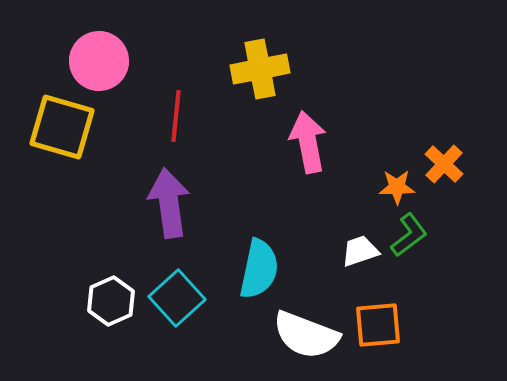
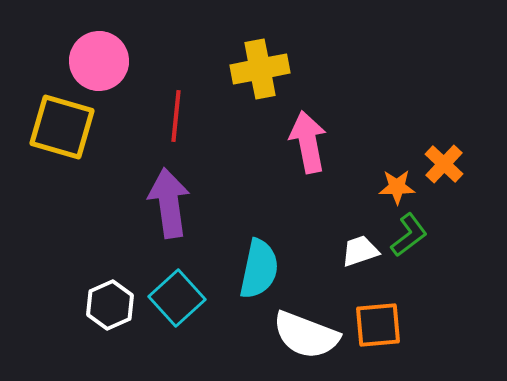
white hexagon: moved 1 px left, 4 px down
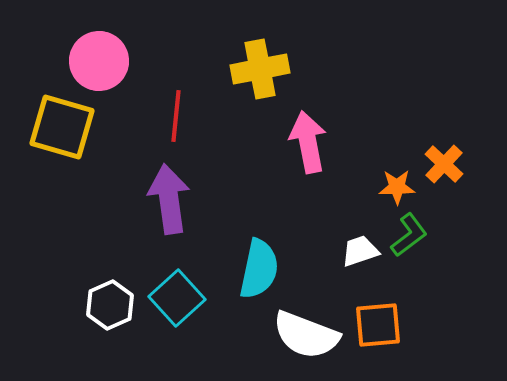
purple arrow: moved 4 px up
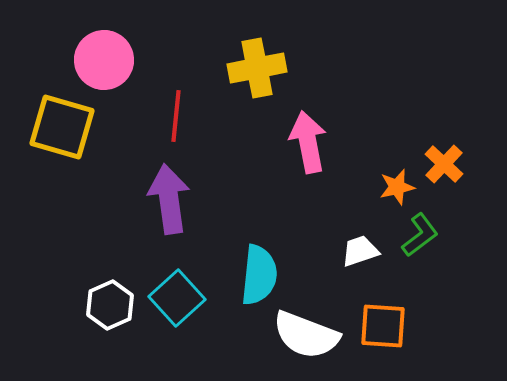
pink circle: moved 5 px right, 1 px up
yellow cross: moved 3 px left, 1 px up
orange star: rotated 12 degrees counterclockwise
green L-shape: moved 11 px right
cyan semicircle: moved 6 px down; rotated 6 degrees counterclockwise
orange square: moved 5 px right, 1 px down; rotated 9 degrees clockwise
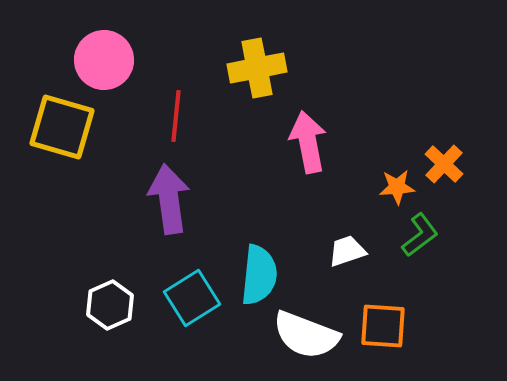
orange star: rotated 9 degrees clockwise
white trapezoid: moved 13 px left
cyan square: moved 15 px right; rotated 10 degrees clockwise
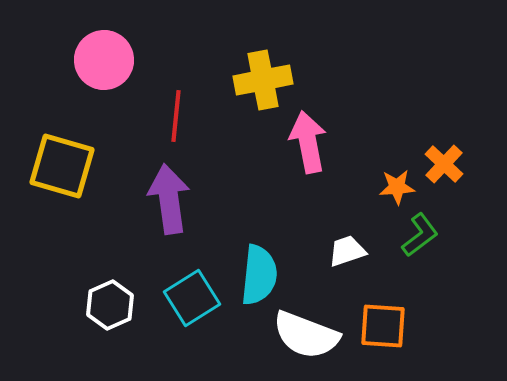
yellow cross: moved 6 px right, 12 px down
yellow square: moved 39 px down
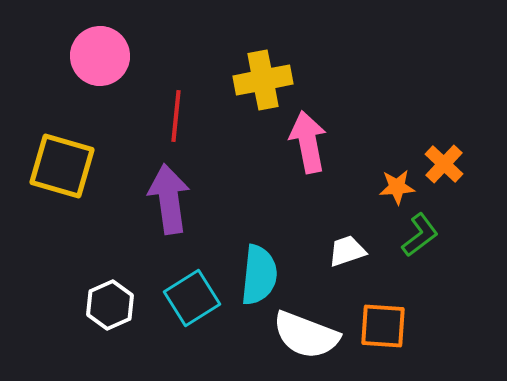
pink circle: moved 4 px left, 4 px up
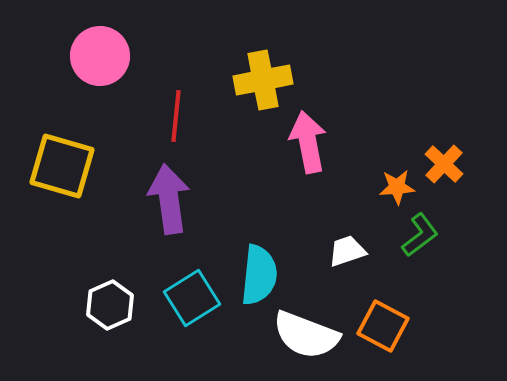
orange square: rotated 24 degrees clockwise
